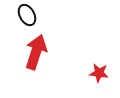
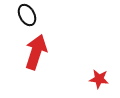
red star: moved 6 px down
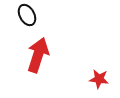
red arrow: moved 2 px right, 3 px down
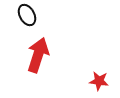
red star: moved 2 px down
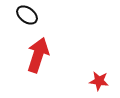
black ellipse: rotated 25 degrees counterclockwise
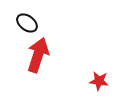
black ellipse: moved 8 px down
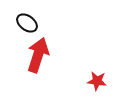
red star: moved 2 px left
